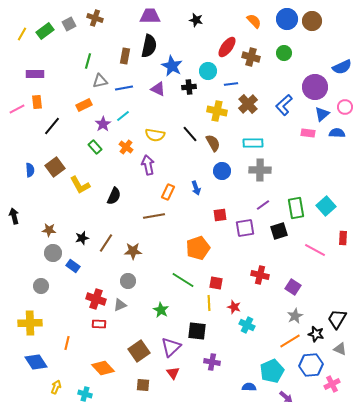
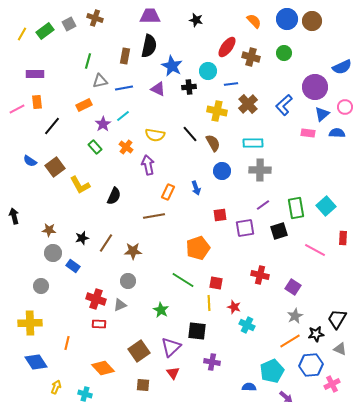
blue semicircle at (30, 170): moved 9 px up; rotated 128 degrees clockwise
black star at (316, 334): rotated 21 degrees counterclockwise
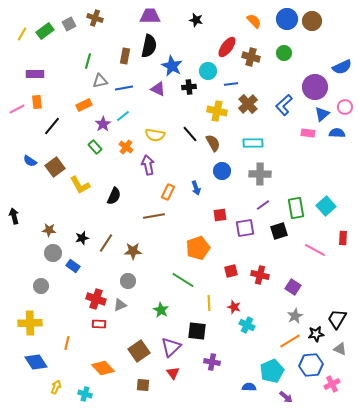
gray cross at (260, 170): moved 4 px down
red square at (216, 283): moved 15 px right, 12 px up; rotated 24 degrees counterclockwise
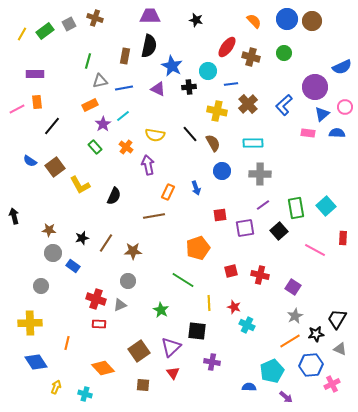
orange rectangle at (84, 105): moved 6 px right
black square at (279, 231): rotated 24 degrees counterclockwise
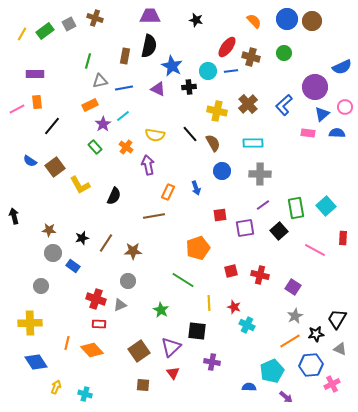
blue line at (231, 84): moved 13 px up
orange diamond at (103, 368): moved 11 px left, 18 px up
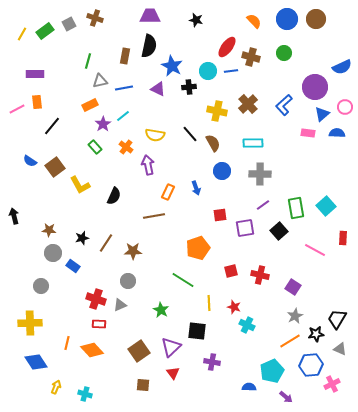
brown circle at (312, 21): moved 4 px right, 2 px up
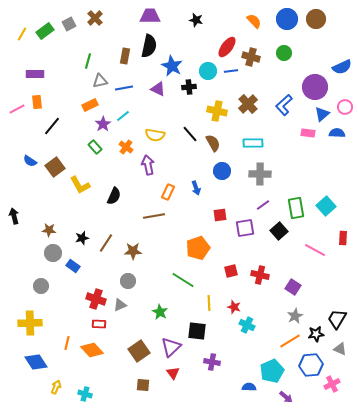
brown cross at (95, 18): rotated 28 degrees clockwise
green star at (161, 310): moved 1 px left, 2 px down
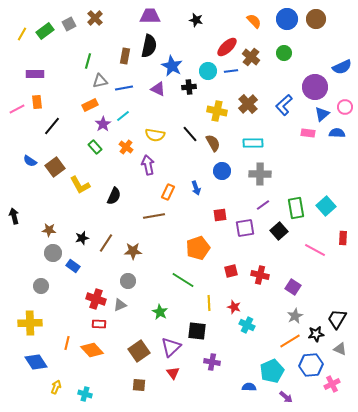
red ellipse at (227, 47): rotated 10 degrees clockwise
brown cross at (251, 57): rotated 24 degrees clockwise
brown square at (143, 385): moved 4 px left
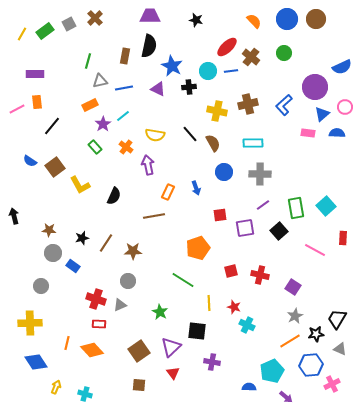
brown cross at (248, 104): rotated 30 degrees clockwise
blue circle at (222, 171): moved 2 px right, 1 px down
